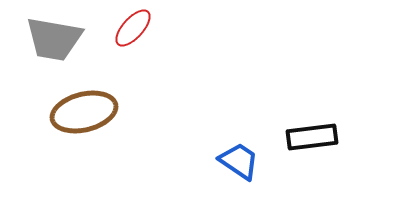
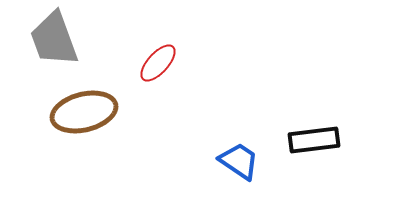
red ellipse: moved 25 px right, 35 px down
gray trapezoid: rotated 60 degrees clockwise
black rectangle: moved 2 px right, 3 px down
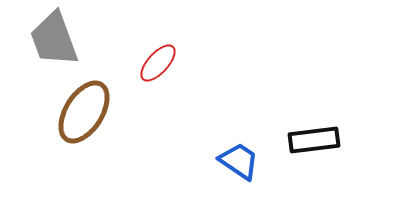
brown ellipse: rotated 44 degrees counterclockwise
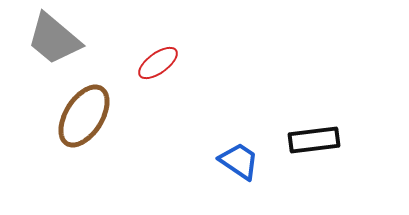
gray trapezoid: rotated 30 degrees counterclockwise
red ellipse: rotated 12 degrees clockwise
brown ellipse: moved 4 px down
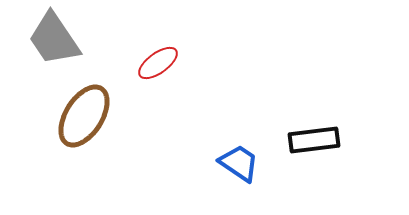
gray trapezoid: rotated 16 degrees clockwise
blue trapezoid: moved 2 px down
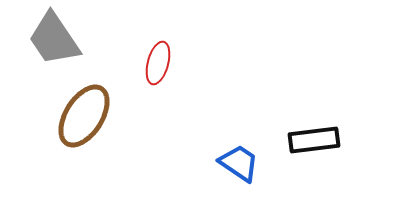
red ellipse: rotated 39 degrees counterclockwise
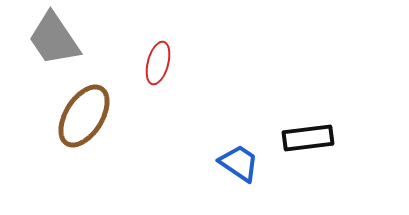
black rectangle: moved 6 px left, 2 px up
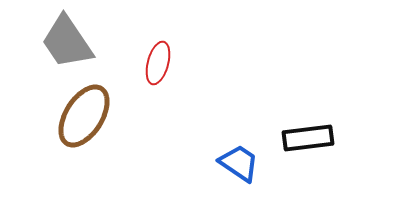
gray trapezoid: moved 13 px right, 3 px down
